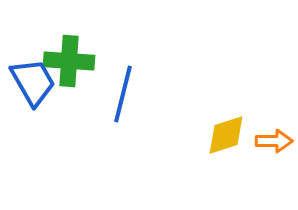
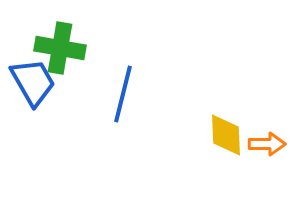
green cross: moved 9 px left, 13 px up; rotated 6 degrees clockwise
yellow diamond: rotated 75 degrees counterclockwise
orange arrow: moved 7 px left, 3 px down
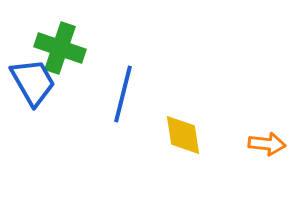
green cross: rotated 9 degrees clockwise
yellow diamond: moved 43 px left; rotated 6 degrees counterclockwise
orange arrow: rotated 6 degrees clockwise
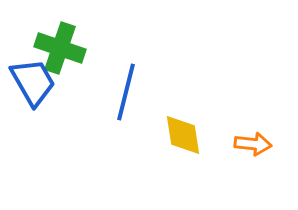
blue line: moved 3 px right, 2 px up
orange arrow: moved 14 px left
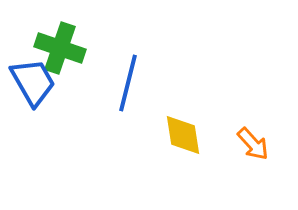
blue line: moved 2 px right, 9 px up
orange arrow: rotated 42 degrees clockwise
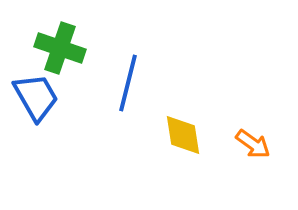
blue trapezoid: moved 3 px right, 15 px down
orange arrow: rotated 12 degrees counterclockwise
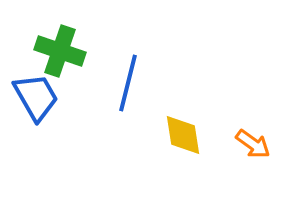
green cross: moved 3 px down
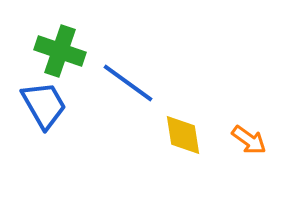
blue line: rotated 68 degrees counterclockwise
blue trapezoid: moved 8 px right, 8 px down
orange arrow: moved 4 px left, 4 px up
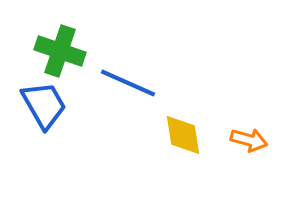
blue line: rotated 12 degrees counterclockwise
orange arrow: rotated 21 degrees counterclockwise
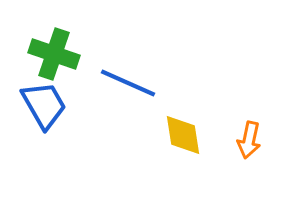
green cross: moved 6 px left, 3 px down
orange arrow: rotated 87 degrees clockwise
